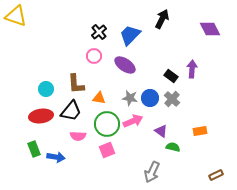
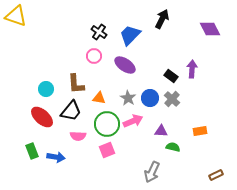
black cross: rotated 14 degrees counterclockwise
gray star: moved 2 px left; rotated 21 degrees clockwise
red ellipse: moved 1 px right, 1 px down; rotated 50 degrees clockwise
purple triangle: rotated 32 degrees counterclockwise
green rectangle: moved 2 px left, 2 px down
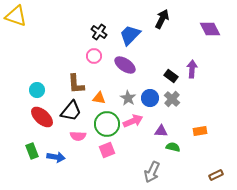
cyan circle: moved 9 px left, 1 px down
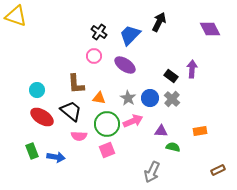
black arrow: moved 3 px left, 3 px down
black trapezoid: rotated 90 degrees counterclockwise
red ellipse: rotated 10 degrees counterclockwise
pink semicircle: moved 1 px right
brown rectangle: moved 2 px right, 5 px up
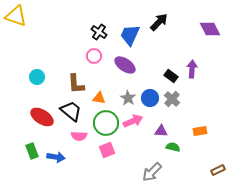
black arrow: rotated 18 degrees clockwise
blue trapezoid: rotated 20 degrees counterclockwise
cyan circle: moved 13 px up
green circle: moved 1 px left, 1 px up
gray arrow: rotated 20 degrees clockwise
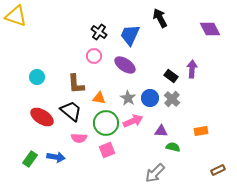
black arrow: moved 1 px right, 4 px up; rotated 72 degrees counterclockwise
orange rectangle: moved 1 px right
pink semicircle: moved 2 px down
green rectangle: moved 2 px left, 8 px down; rotated 56 degrees clockwise
gray arrow: moved 3 px right, 1 px down
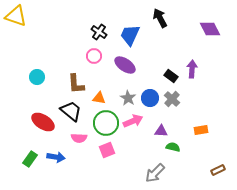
red ellipse: moved 1 px right, 5 px down
orange rectangle: moved 1 px up
